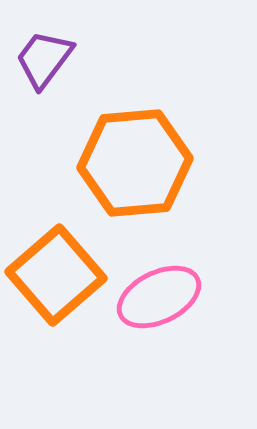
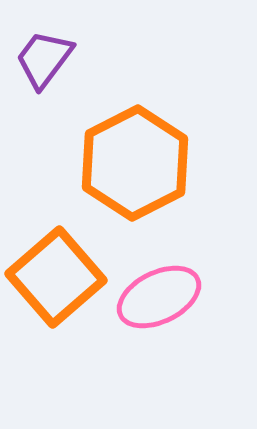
orange hexagon: rotated 22 degrees counterclockwise
orange square: moved 2 px down
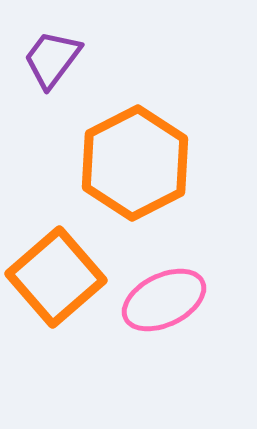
purple trapezoid: moved 8 px right
pink ellipse: moved 5 px right, 3 px down
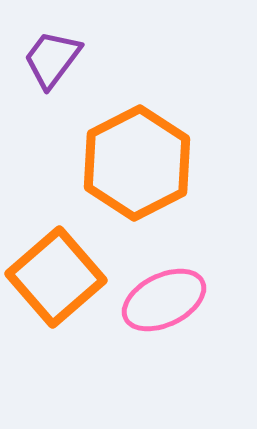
orange hexagon: moved 2 px right
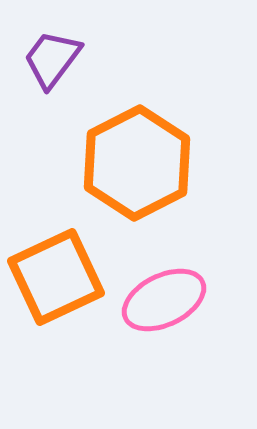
orange square: rotated 16 degrees clockwise
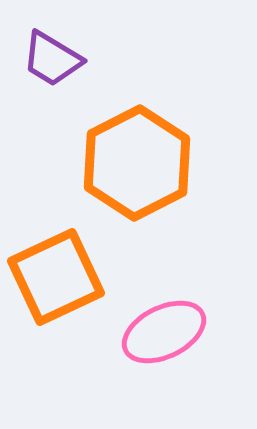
purple trapezoid: rotated 96 degrees counterclockwise
pink ellipse: moved 32 px down
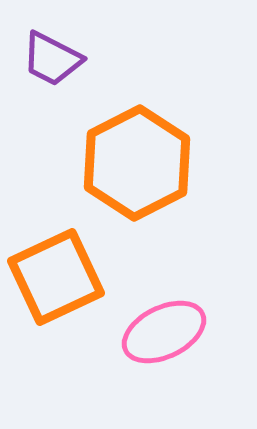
purple trapezoid: rotated 4 degrees counterclockwise
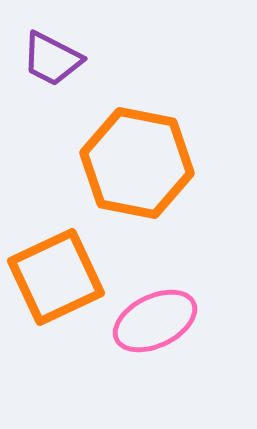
orange hexagon: rotated 22 degrees counterclockwise
pink ellipse: moved 9 px left, 11 px up
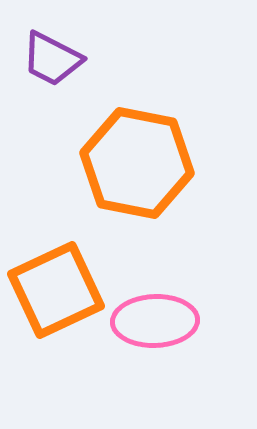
orange square: moved 13 px down
pink ellipse: rotated 24 degrees clockwise
